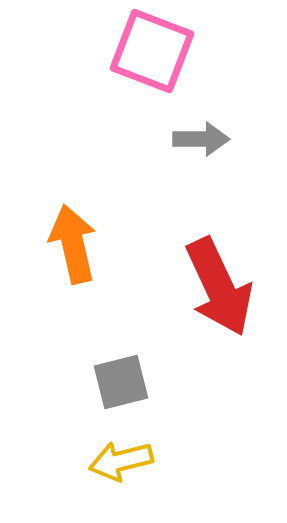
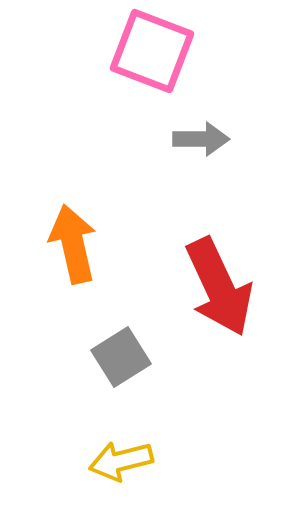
gray square: moved 25 px up; rotated 18 degrees counterclockwise
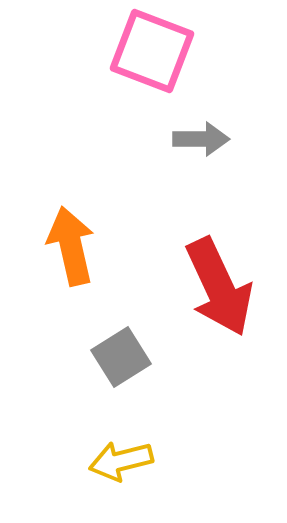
orange arrow: moved 2 px left, 2 px down
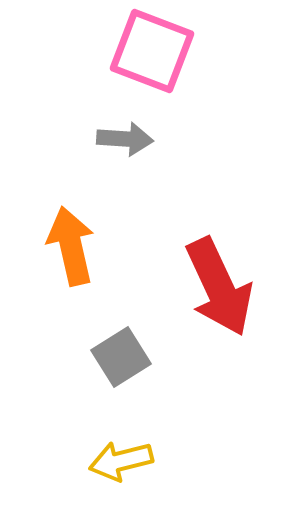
gray arrow: moved 76 px left; rotated 4 degrees clockwise
